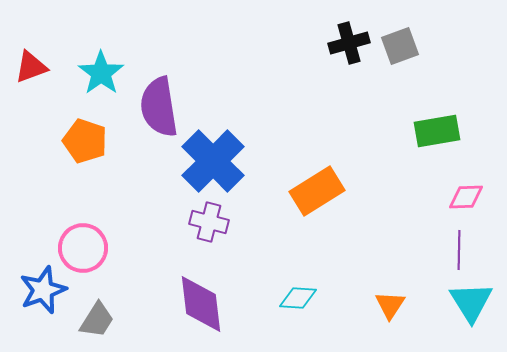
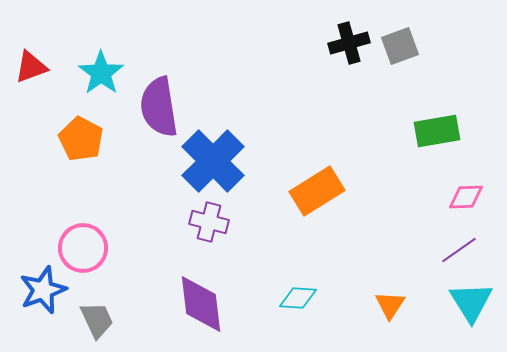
orange pentagon: moved 4 px left, 2 px up; rotated 9 degrees clockwise
purple line: rotated 54 degrees clockwise
gray trapezoid: rotated 57 degrees counterclockwise
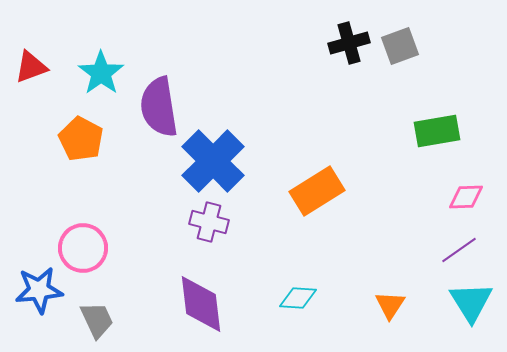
blue star: moved 4 px left; rotated 15 degrees clockwise
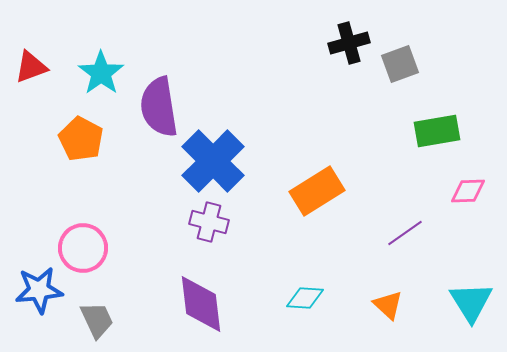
gray square: moved 18 px down
pink diamond: moved 2 px right, 6 px up
purple line: moved 54 px left, 17 px up
cyan diamond: moved 7 px right
orange triangle: moved 2 px left; rotated 20 degrees counterclockwise
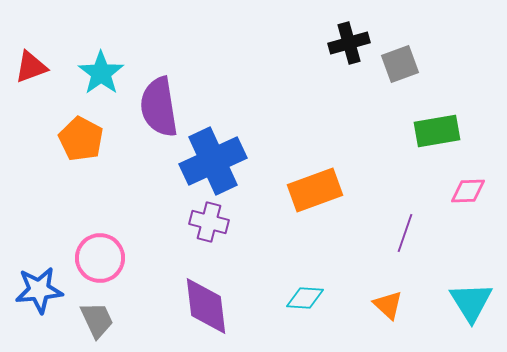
blue cross: rotated 20 degrees clockwise
orange rectangle: moved 2 px left, 1 px up; rotated 12 degrees clockwise
purple line: rotated 36 degrees counterclockwise
pink circle: moved 17 px right, 10 px down
purple diamond: moved 5 px right, 2 px down
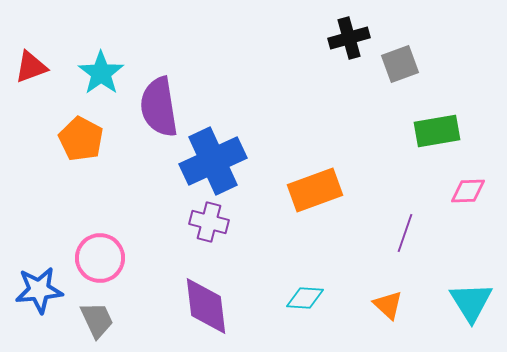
black cross: moved 5 px up
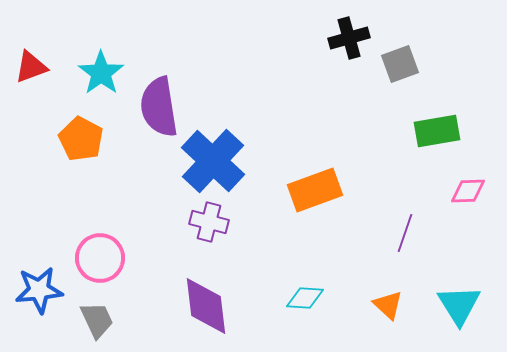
blue cross: rotated 22 degrees counterclockwise
cyan triangle: moved 12 px left, 3 px down
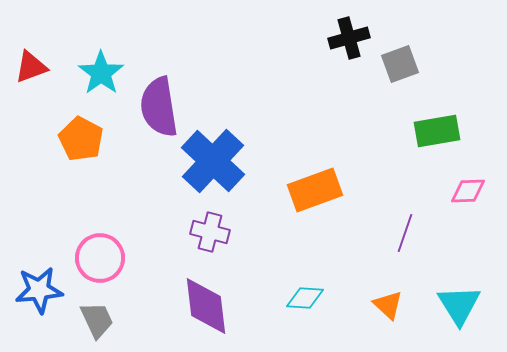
purple cross: moved 1 px right, 10 px down
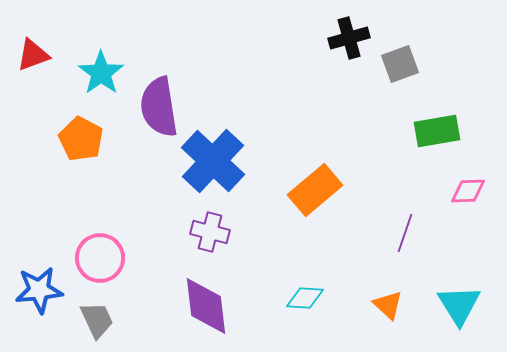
red triangle: moved 2 px right, 12 px up
orange rectangle: rotated 20 degrees counterclockwise
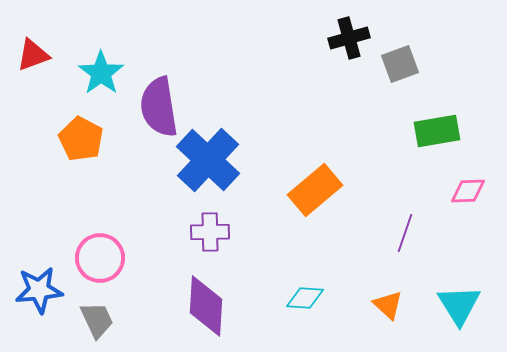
blue cross: moved 5 px left, 1 px up
purple cross: rotated 15 degrees counterclockwise
purple diamond: rotated 10 degrees clockwise
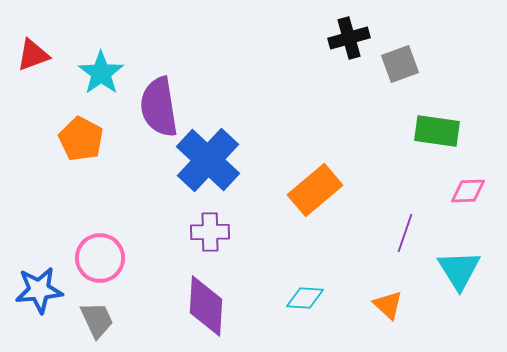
green rectangle: rotated 18 degrees clockwise
cyan triangle: moved 35 px up
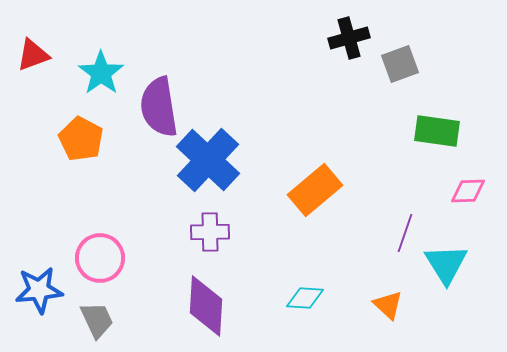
cyan triangle: moved 13 px left, 6 px up
